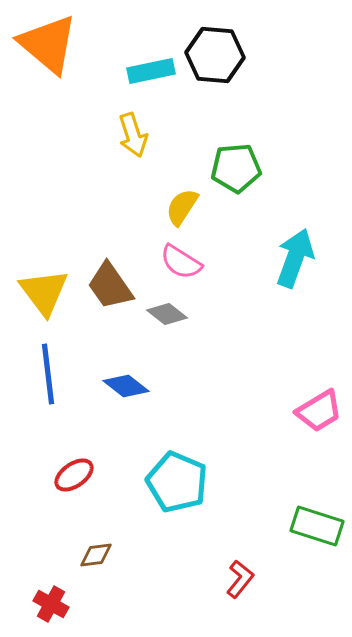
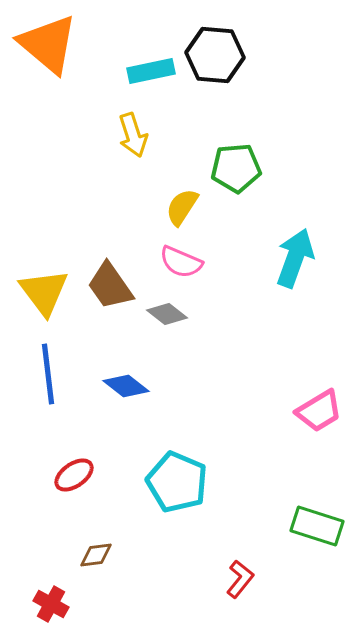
pink semicircle: rotated 9 degrees counterclockwise
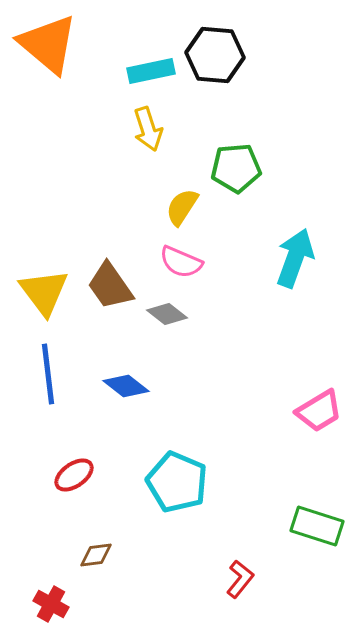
yellow arrow: moved 15 px right, 6 px up
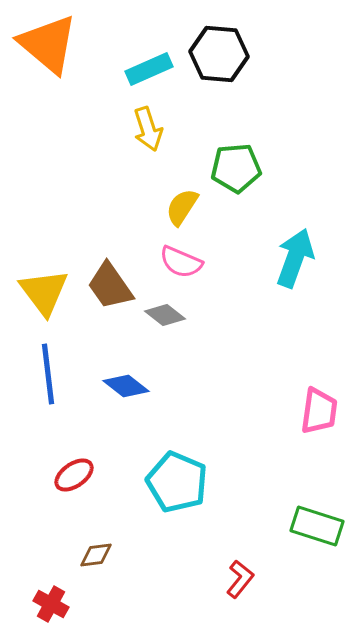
black hexagon: moved 4 px right, 1 px up
cyan rectangle: moved 2 px left, 2 px up; rotated 12 degrees counterclockwise
gray diamond: moved 2 px left, 1 px down
pink trapezoid: rotated 51 degrees counterclockwise
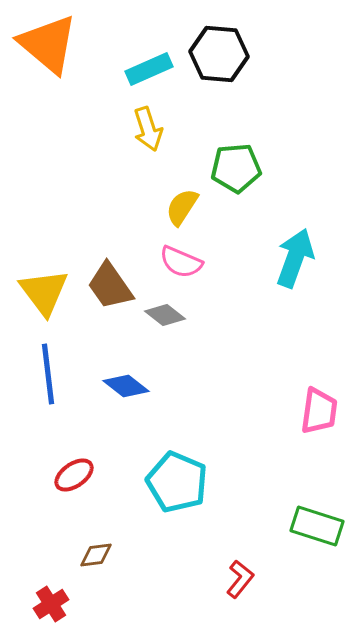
red cross: rotated 28 degrees clockwise
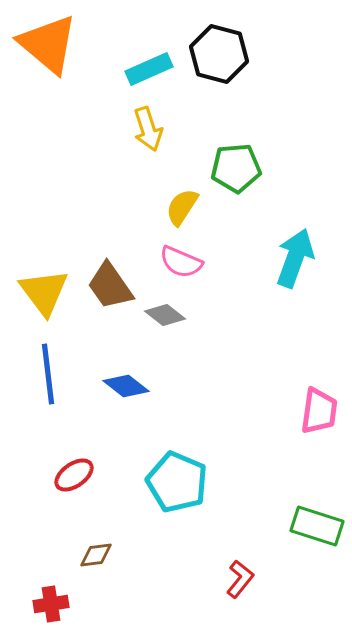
black hexagon: rotated 10 degrees clockwise
red cross: rotated 24 degrees clockwise
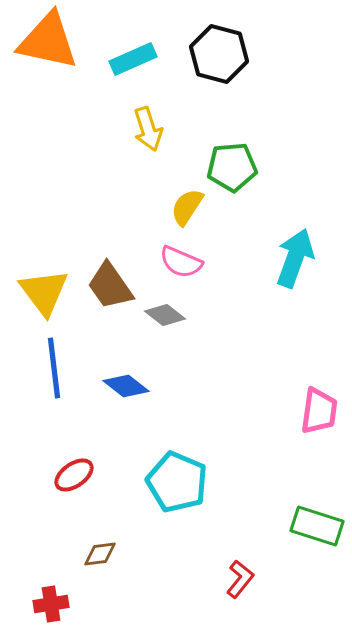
orange triangle: moved 3 px up; rotated 28 degrees counterclockwise
cyan rectangle: moved 16 px left, 10 px up
green pentagon: moved 4 px left, 1 px up
yellow semicircle: moved 5 px right
blue line: moved 6 px right, 6 px up
brown diamond: moved 4 px right, 1 px up
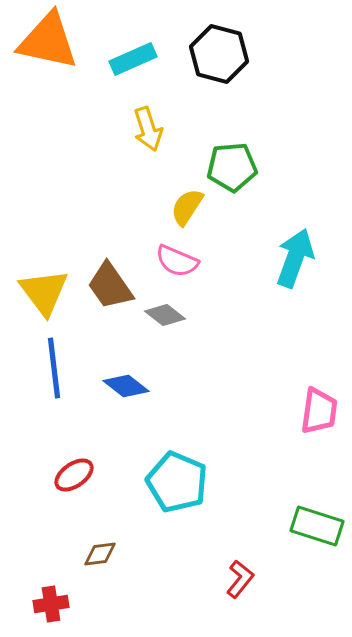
pink semicircle: moved 4 px left, 1 px up
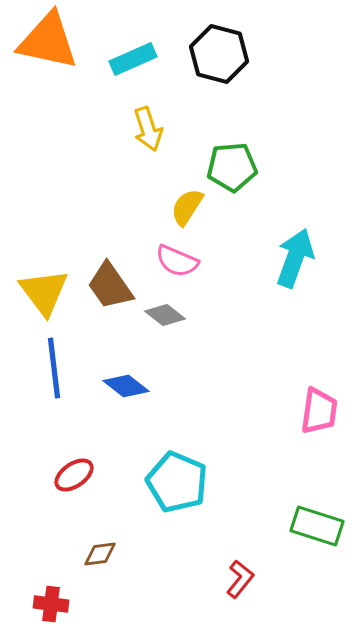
red cross: rotated 16 degrees clockwise
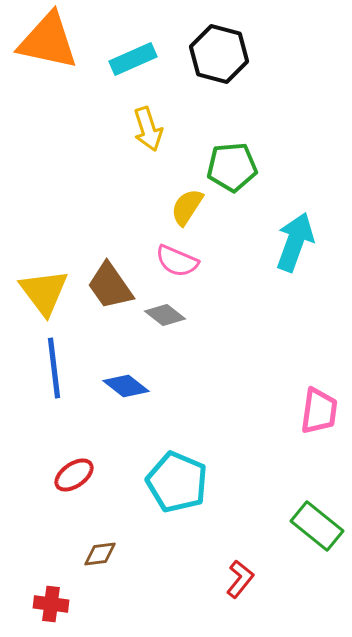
cyan arrow: moved 16 px up
green rectangle: rotated 21 degrees clockwise
